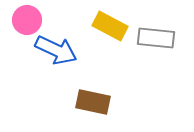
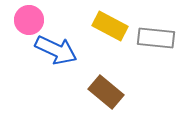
pink circle: moved 2 px right
brown rectangle: moved 13 px right, 10 px up; rotated 28 degrees clockwise
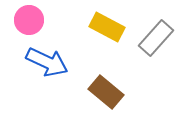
yellow rectangle: moved 3 px left, 1 px down
gray rectangle: rotated 54 degrees counterclockwise
blue arrow: moved 9 px left, 12 px down
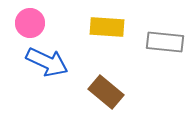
pink circle: moved 1 px right, 3 px down
yellow rectangle: rotated 24 degrees counterclockwise
gray rectangle: moved 9 px right, 4 px down; rotated 54 degrees clockwise
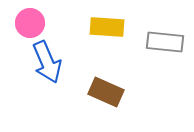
blue arrow: rotated 42 degrees clockwise
brown rectangle: rotated 16 degrees counterclockwise
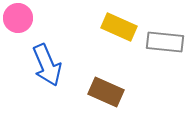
pink circle: moved 12 px left, 5 px up
yellow rectangle: moved 12 px right; rotated 20 degrees clockwise
blue arrow: moved 3 px down
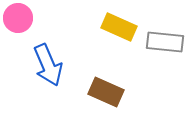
blue arrow: moved 1 px right
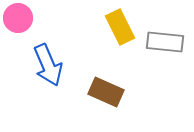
yellow rectangle: moved 1 px right; rotated 40 degrees clockwise
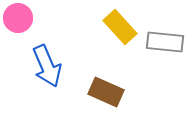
yellow rectangle: rotated 16 degrees counterclockwise
blue arrow: moved 1 px left, 1 px down
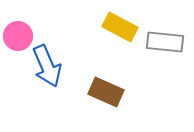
pink circle: moved 18 px down
yellow rectangle: rotated 20 degrees counterclockwise
